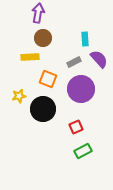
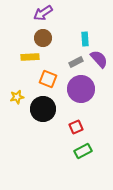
purple arrow: moved 5 px right; rotated 132 degrees counterclockwise
gray rectangle: moved 2 px right
yellow star: moved 2 px left, 1 px down
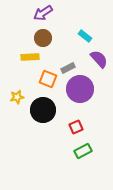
cyan rectangle: moved 3 px up; rotated 48 degrees counterclockwise
gray rectangle: moved 8 px left, 6 px down
purple circle: moved 1 px left
black circle: moved 1 px down
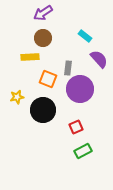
gray rectangle: rotated 56 degrees counterclockwise
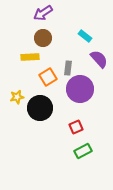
orange square: moved 2 px up; rotated 36 degrees clockwise
black circle: moved 3 px left, 2 px up
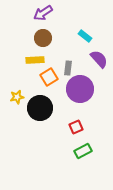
yellow rectangle: moved 5 px right, 3 px down
orange square: moved 1 px right
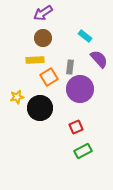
gray rectangle: moved 2 px right, 1 px up
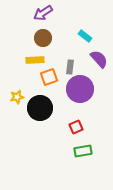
orange square: rotated 12 degrees clockwise
green rectangle: rotated 18 degrees clockwise
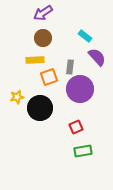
purple semicircle: moved 2 px left, 2 px up
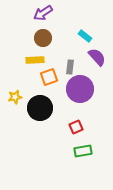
yellow star: moved 2 px left
